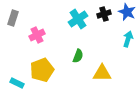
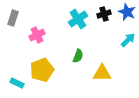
cyan arrow: moved 1 px down; rotated 28 degrees clockwise
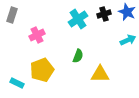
gray rectangle: moved 1 px left, 3 px up
cyan arrow: rotated 21 degrees clockwise
yellow triangle: moved 2 px left, 1 px down
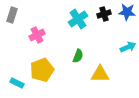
blue star: rotated 18 degrees counterclockwise
cyan arrow: moved 7 px down
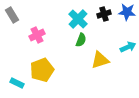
gray rectangle: rotated 49 degrees counterclockwise
cyan cross: rotated 12 degrees counterclockwise
green semicircle: moved 3 px right, 16 px up
yellow triangle: moved 14 px up; rotated 18 degrees counterclockwise
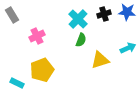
pink cross: moved 1 px down
cyan arrow: moved 1 px down
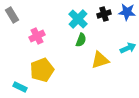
cyan rectangle: moved 3 px right, 4 px down
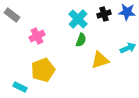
gray rectangle: rotated 21 degrees counterclockwise
yellow pentagon: moved 1 px right
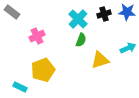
gray rectangle: moved 3 px up
